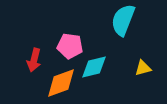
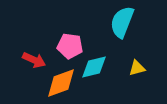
cyan semicircle: moved 1 px left, 2 px down
red arrow: rotated 80 degrees counterclockwise
yellow triangle: moved 6 px left
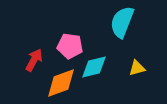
red arrow: rotated 85 degrees counterclockwise
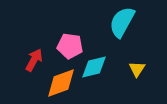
cyan semicircle: rotated 8 degrees clockwise
yellow triangle: moved 1 px down; rotated 42 degrees counterclockwise
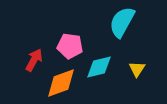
cyan diamond: moved 5 px right
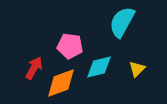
red arrow: moved 8 px down
yellow triangle: rotated 12 degrees clockwise
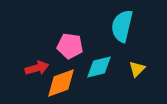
cyan semicircle: moved 4 px down; rotated 16 degrees counterclockwise
red arrow: moved 3 px right; rotated 45 degrees clockwise
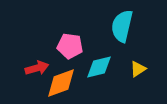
yellow triangle: moved 1 px right; rotated 12 degrees clockwise
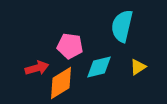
yellow triangle: moved 2 px up
orange diamond: rotated 12 degrees counterclockwise
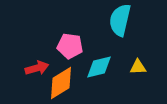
cyan semicircle: moved 2 px left, 6 px up
yellow triangle: rotated 30 degrees clockwise
